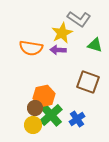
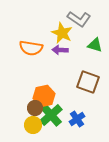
yellow star: rotated 20 degrees counterclockwise
purple arrow: moved 2 px right
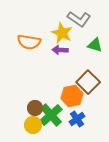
orange semicircle: moved 2 px left, 6 px up
brown square: rotated 25 degrees clockwise
orange hexagon: moved 28 px right
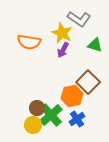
purple arrow: moved 3 px right; rotated 63 degrees counterclockwise
brown circle: moved 2 px right
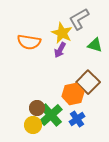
gray L-shape: rotated 115 degrees clockwise
purple arrow: moved 3 px left
orange hexagon: moved 1 px right, 2 px up
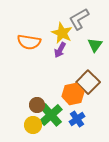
green triangle: rotated 49 degrees clockwise
brown circle: moved 3 px up
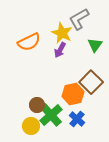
orange semicircle: rotated 35 degrees counterclockwise
brown square: moved 3 px right
blue cross: rotated 14 degrees counterclockwise
yellow circle: moved 2 px left, 1 px down
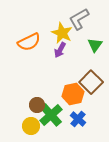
blue cross: moved 1 px right
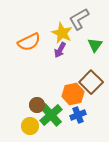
blue cross: moved 4 px up; rotated 28 degrees clockwise
yellow circle: moved 1 px left
